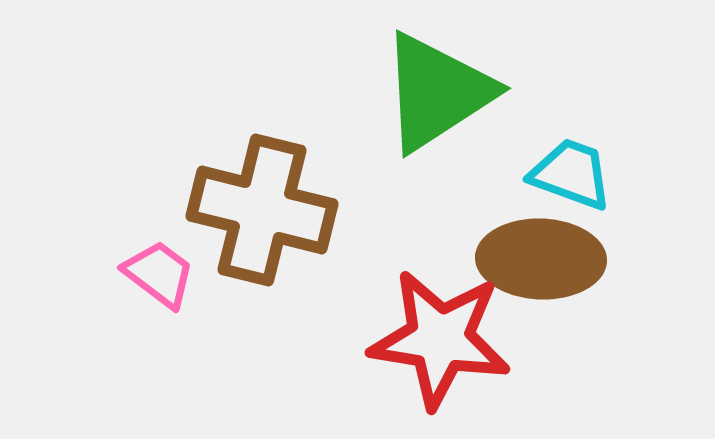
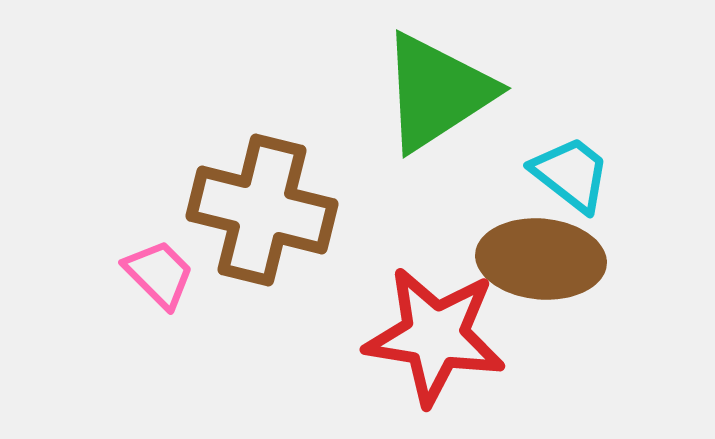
cyan trapezoid: rotated 18 degrees clockwise
brown ellipse: rotated 3 degrees clockwise
pink trapezoid: rotated 8 degrees clockwise
red star: moved 5 px left, 3 px up
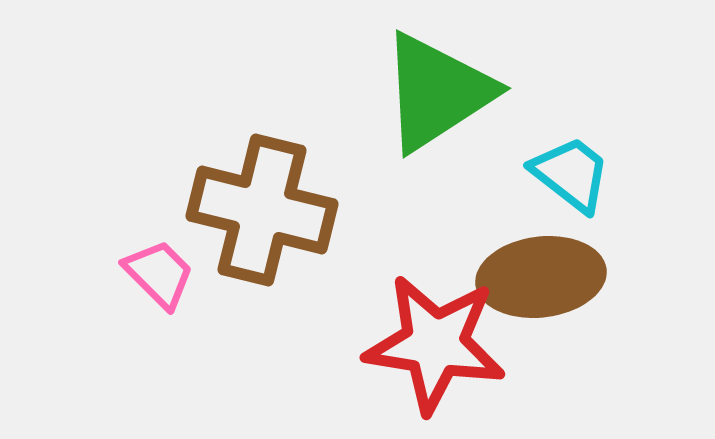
brown ellipse: moved 18 px down; rotated 12 degrees counterclockwise
red star: moved 8 px down
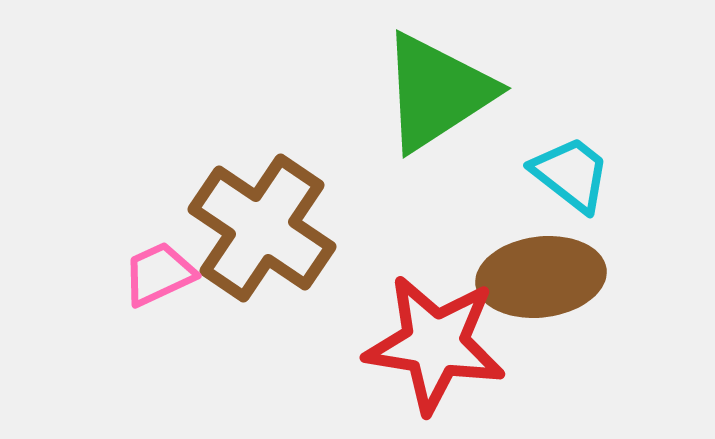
brown cross: moved 18 px down; rotated 20 degrees clockwise
pink trapezoid: rotated 70 degrees counterclockwise
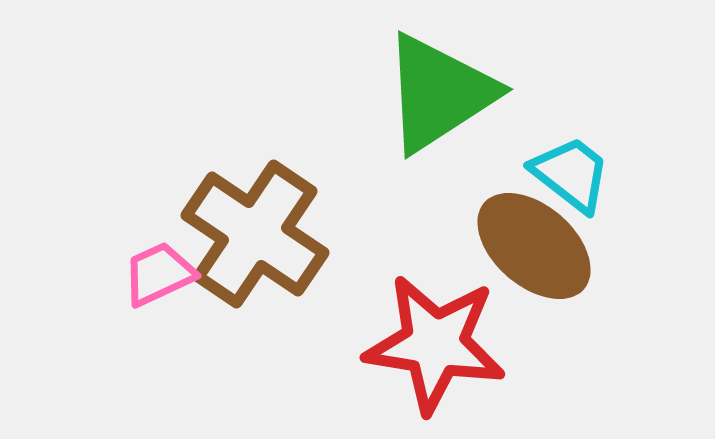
green triangle: moved 2 px right, 1 px down
brown cross: moved 7 px left, 6 px down
brown ellipse: moved 7 px left, 31 px up; rotated 48 degrees clockwise
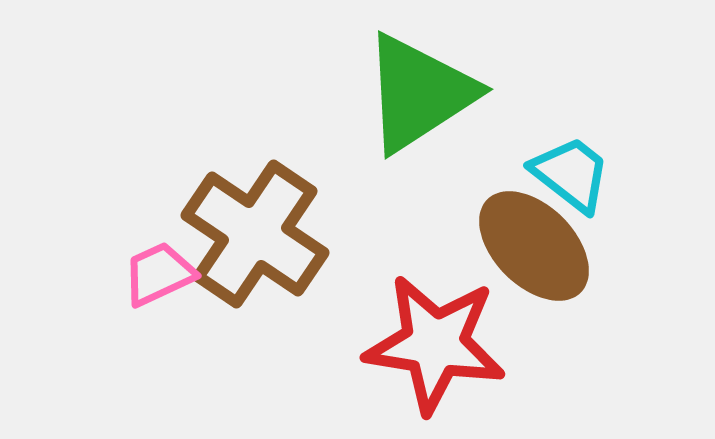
green triangle: moved 20 px left
brown ellipse: rotated 4 degrees clockwise
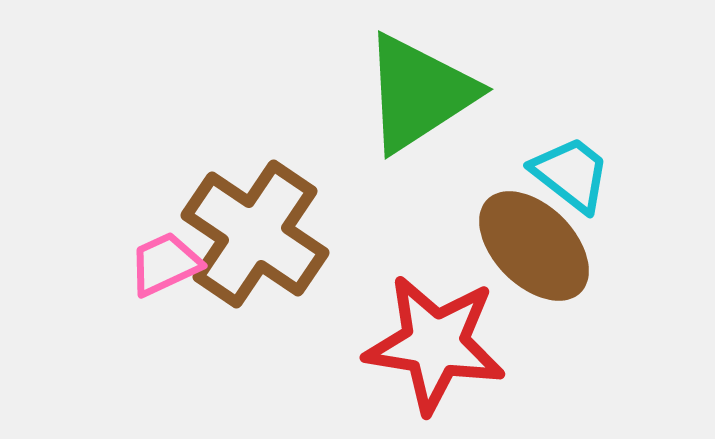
pink trapezoid: moved 6 px right, 10 px up
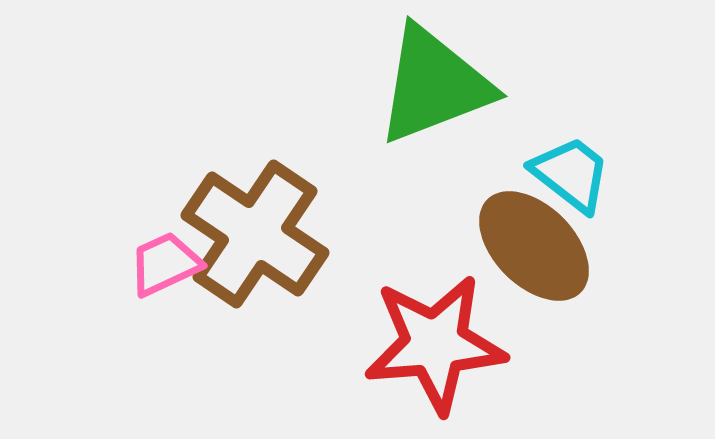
green triangle: moved 15 px right, 8 px up; rotated 12 degrees clockwise
red star: rotated 14 degrees counterclockwise
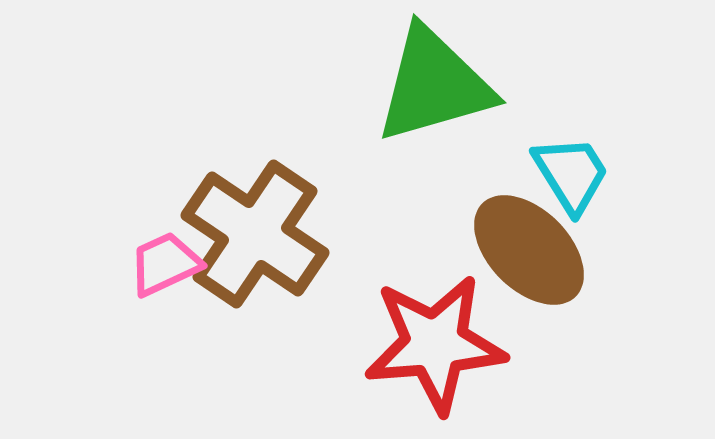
green triangle: rotated 5 degrees clockwise
cyan trapezoid: rotated 20 degrees clockwise
brown ellipse: moved 5 px left, 4 px down
